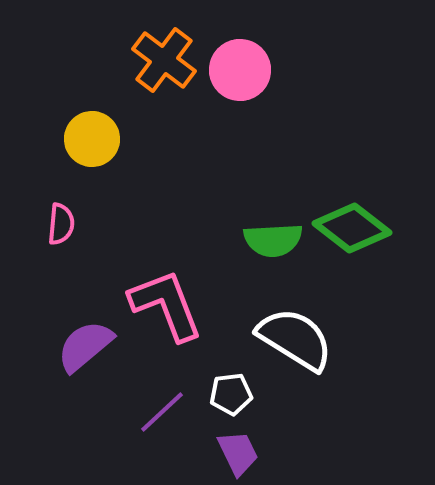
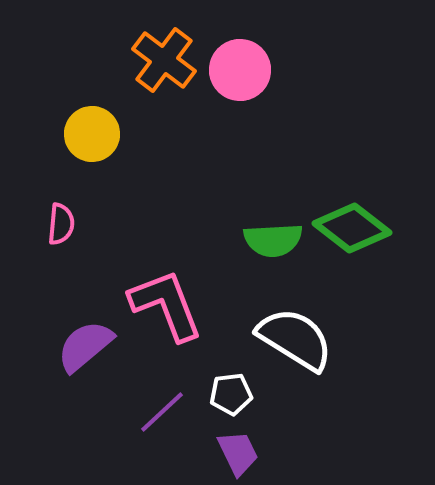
yellow circle: moved 5 px up
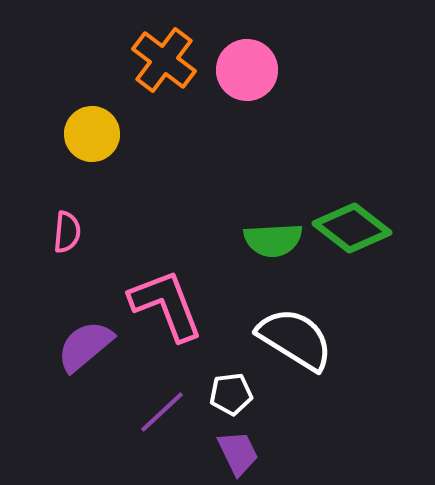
pink circle: moved 7 px right
pink semicircle: moved 6 px right, 8 px down
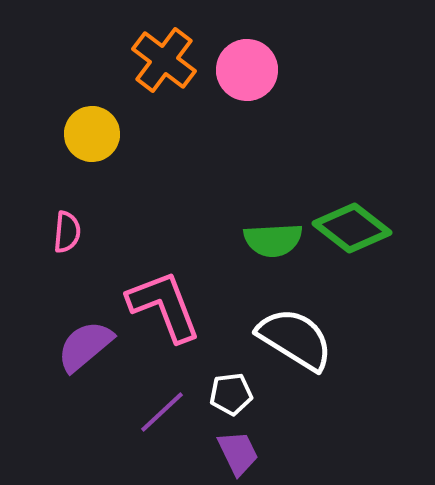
pink L-shape: moved 2 px left, 1 px down
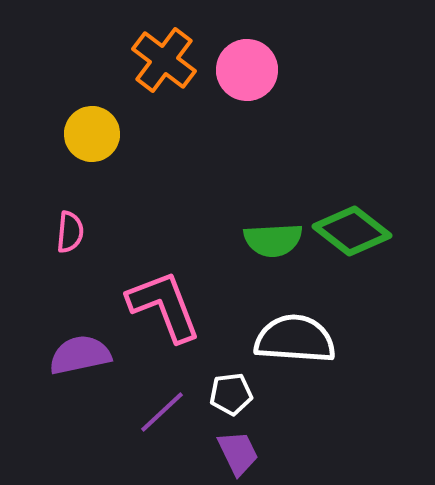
green diamond: moved 3 px down
pink semicircle: moved 3 px right
white semicircle: rotated 28 degrees counterclockwise
purple semicircle: moved 5 px left, 9 px down; rotated 28 degrees clockwise
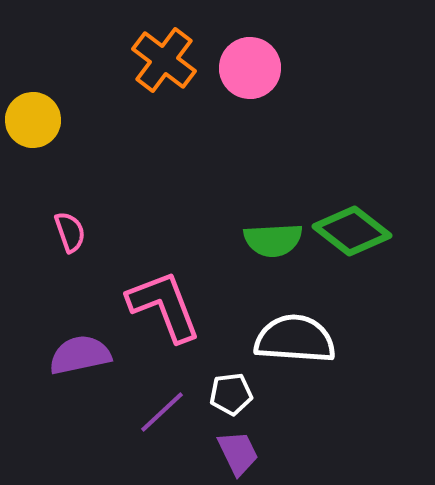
pink circle: moved 3 px right, 2 px up
yellow circle: moved 59 px left, 14 px up
pink semicircle: rotated 24 degrees counterclockwise
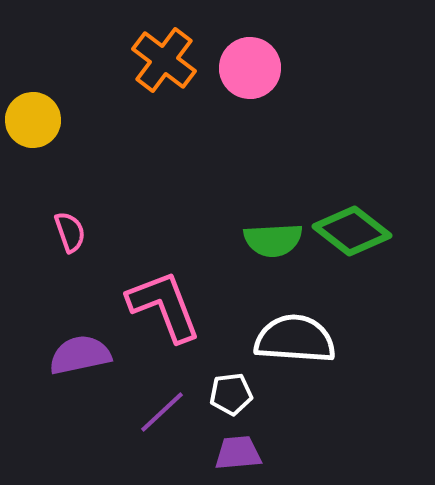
purple trapezoid: rotated 69 degrees counterclockwise
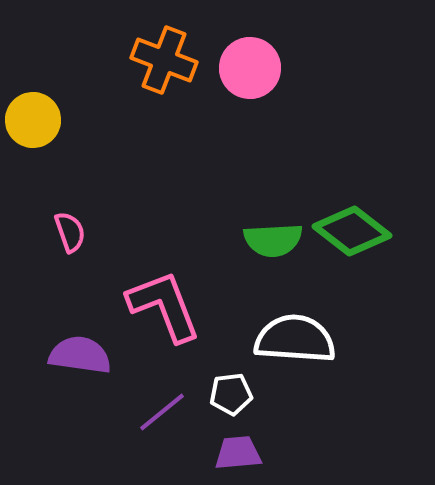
orange cross: rotated 16 degrees counterclockwise
purple semicircle: rotated 20 degrees clockwise
purple line: rotated 4 degrees clockwise
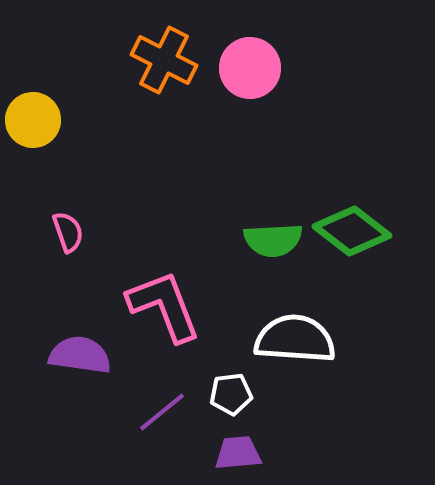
orange cross: rotated 6 degrees clockwise
pink semicircle: moved 2 px left
